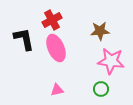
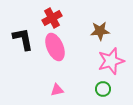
red cross: moved 2 px up
black L-shape: moved 1 px left
pink ellipse: moved 1 px left, 1 px up
pink star: rotated 24 degrees counterclockwise
green circle: moved 2 px right
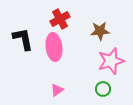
red cross: moved 8 px right, 1 px down
pink ellipse: moved 1 px left; rotated 16 degrees clockwise
pink triangle: rotated 24 degrees counterclockwise
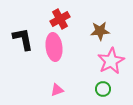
pink star: rotated 12 degrees counterclockwise
pink triangle: rotated 16 degrees clockwise
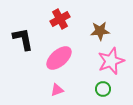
pink ellipse: moved 5 px right, 11 px down; rotated 56 degrees clockwise
pink star: rotated 8 degrees clockwise
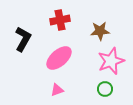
red cross: moved 1 px down; rotated 18 degrees clockwise
black L-shape: rotated 40 degrees clockwise
green circle: moved 2 px right
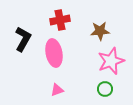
pink ellipse: moved 5 px left, 5 px up; rotated 60 degrees counterclockwise
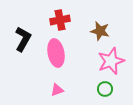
brown star: rotated 18 degrees clockwise
pink ellipse: moved 2 px right
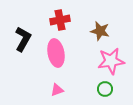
pink star: rotated 12 degrees clockwise
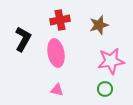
brown star: moved 1 px left, 6 px up; rotated 30 degrees counterclockwise
pink triangle: rotated 32 degrees clockwise
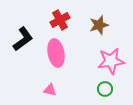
red cross: rotated 18 degrees counterclockwise
black L-shape: rotated 25 degrees clockwise
pink triangle: moved 7 px left
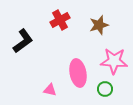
black L-shape: moved 2 px down
pink ellipse: moved 22 px right, 20 px down
pink star: moved 3 px right; rotated 12 degrees clockwise
